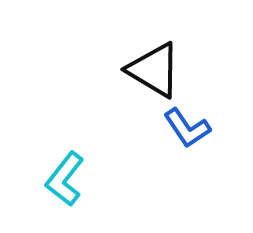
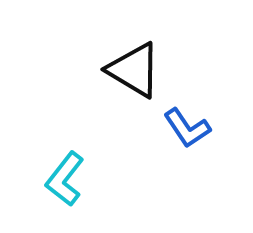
black triangle: moved 20 px left
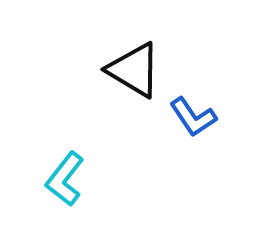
blue L-shape: moved 6 px right, 11 px up
